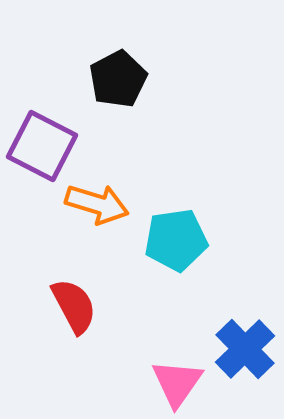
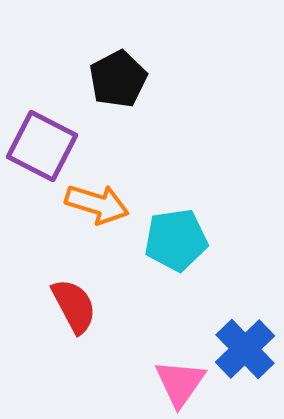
pink triangle: moved 3 px right
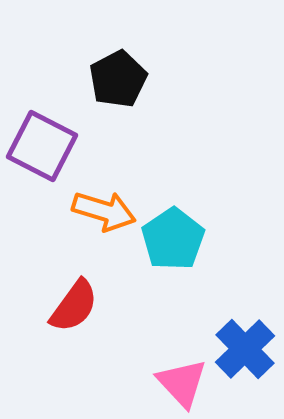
orange arrow: moved 7 px right, 7 px down
cyan pentagon: moved 3 px left, 1 px up; rotated 26 degrees counterclockwise
red semicircle: rotated 64 degrees clockwise
pink triangle: moved 2 px right; rotated 18 degrees counterclockwise
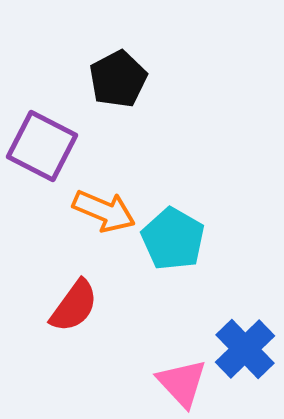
orange arrow: rotated 6 degrees clockwise
cyan pentagon: rotated 8 degrees counterclockwise
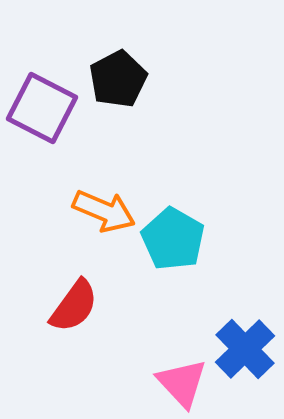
purple square: moved 38 px up
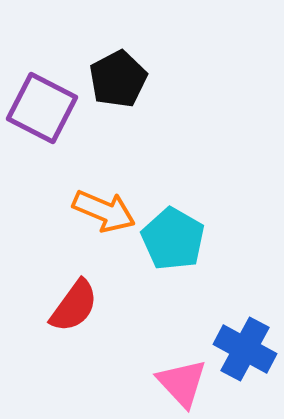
blue cross: rotated 18 degrees counterclockwise
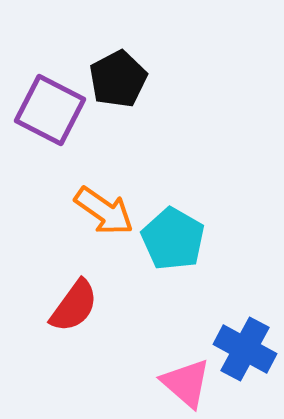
purple square: moved 8 px right, 2 px down
orange arrow: rotated 12 degrees clockwise
pink triangle: moved 4 px right; rotated 6 degrees counterclockwise
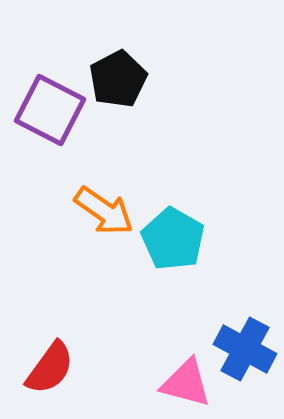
red semicircle: moved 24 px left, 62 px down
pink triangle: rotated 26 degrees counterclockwise
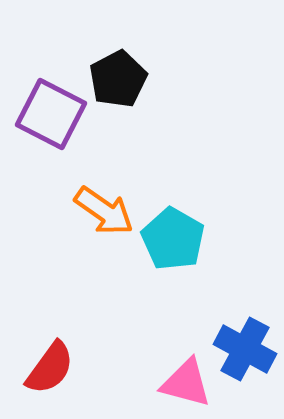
purple square: moved 1 px right, 4 px down
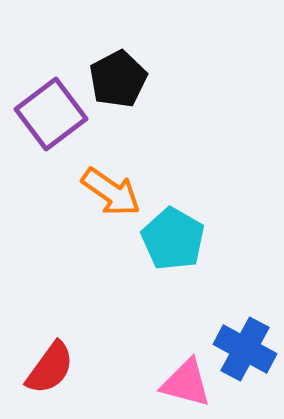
purple square: rotated 26 degrees clockwise
orange arrow: moved 7 px right, 19 px up
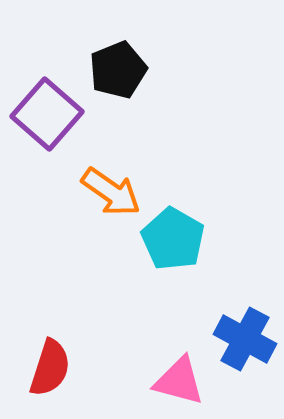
black pentagon: moved 9 px up; rotated 6 degrees clockwise
purple square: moved 4 px left; rotated 12 degrees counterclockwise
blue cross: moved 10 px up
red semicircle: rotated 18 degrees counterclockwise
pink triangle: moved 7 px left, 2 px up
